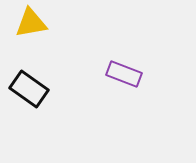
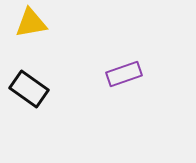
purple rectangle: rotated 40 degrees counterclockwise
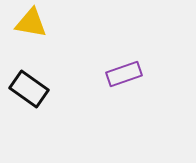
yellow triangle: rotated 20 degrees clockwise
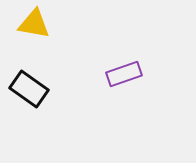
yellow triangle: moved 3 px right, 1 px down
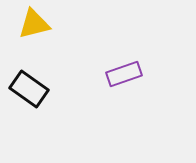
yellow triangle: rotated 24 degrees counterclockwise
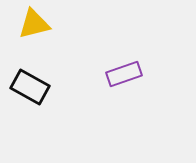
black rectangle: moved 1 px right, 2 px up; rotated 6 degrees counterclockwise
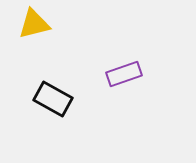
black rectangle: moved 23 px right, 12 px down
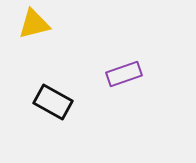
black rectangle: moved 3 px down
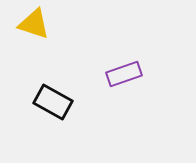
yellow triangle: rotated 32 degrees clockwise
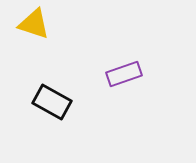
black rectangle: moved 1 px left
